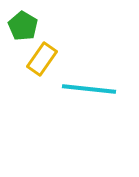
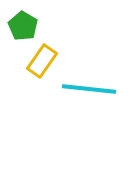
yellow rectangle: moved 2 px down
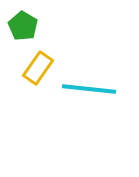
yellow rectangle: moved 4 px left, 7 px down
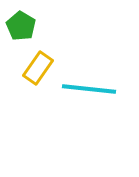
green pentagon: moved 2 px left
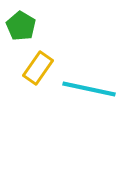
cyan line: rotated 6 degrees clockwise
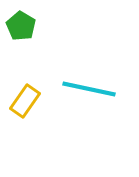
yellow rectangle: moved 13 px left, 33 px down
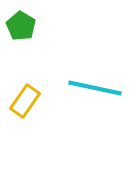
cyan line: moved 6 px right, 1 px up
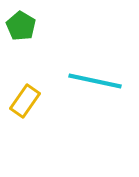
cyan line: moved 7 px up
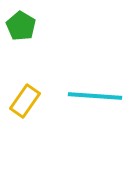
cyan line: moved 15 px down; rotated 8 degrees counterclockwise
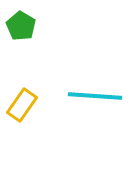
yellow rectangle: moved 3 px left, 4 px down
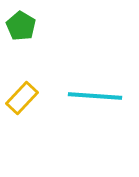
yellow rectangle: moved 7 px up; rotated 8 degrees clockwise
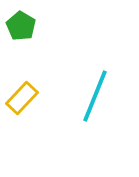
cyan line: rotated 72 degrees counterclockwise
